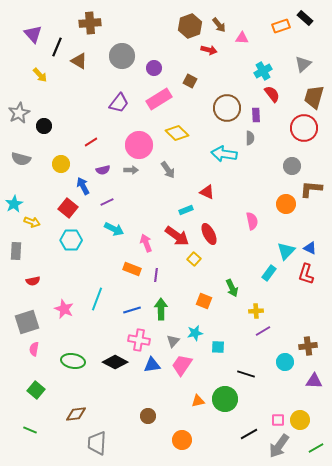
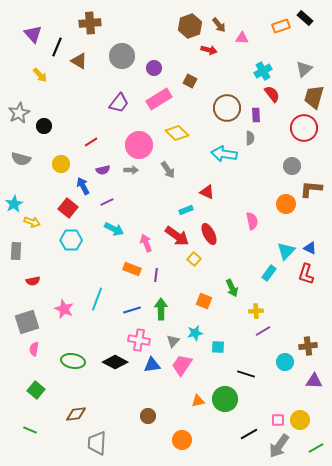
gray triangle at (303, 64): moved 1 px right, 5 px down
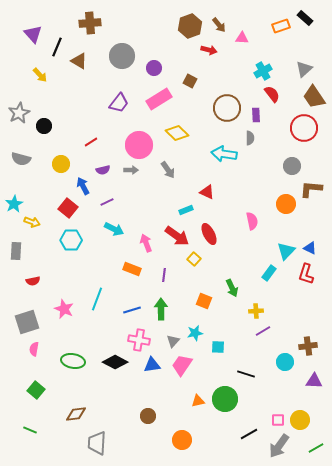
brown trapezoid at (314, 97): rotated 50 degrees counterclockwise
purple line at (156, 275): moved 8 px right
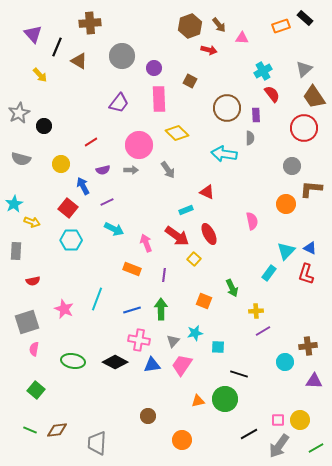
pink rectangle at (159, 99): rotated 60 degrees counterclockwise
black line at (246, 374): moved 7 px left
brown diamond at (76, 414): moved 19 px left, 16 px down
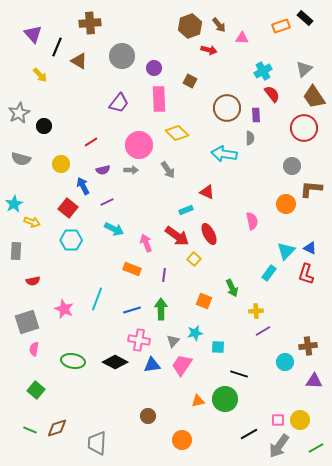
brown diamond at (57, 430): moved 2 px up; rotated 10 degrees counterclockwise
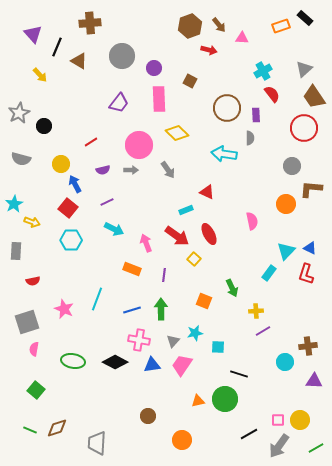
blue arrow at (83, 186): moved 8 px left, 2 px up
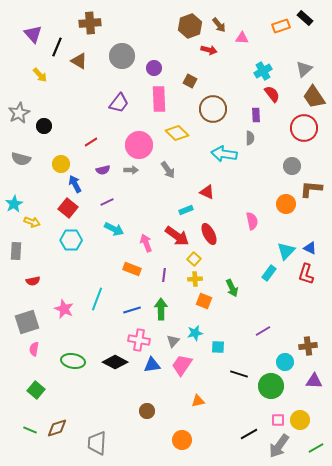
brown circle at (227, 108): moved 14 px left, 1 px down
yellow cross at (256, 311): moved 61 px left, 32 px up
green circle at (225, 399): moved 46 px right, 13 px up
brown circle at (148, 416): moved 1 px left, 5 px up
